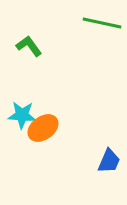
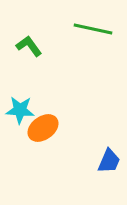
green line: moved 9 px left, 6 px down
cyan star: moved 2 px left, 5 px up
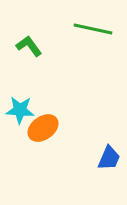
blue trapezoid: moved 3 px up
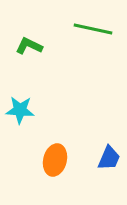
green L-shape: rotated 28 degrees counterclockwise
orange ellipse: moved 12 px right, 32 px down; rotated 40 degrees counterclockwise
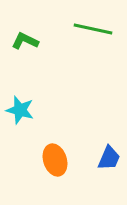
green L-shape: moved 4 px left, 5 px up
cyan star: rotated 12 degrees clockwise
orange ellipse: rotated 32 degrees counterclockwise
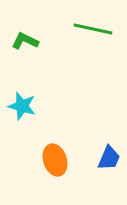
cyan star: moved 2 px right, 4 px up
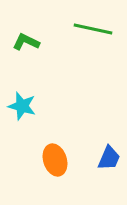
green L-shape: moved 1 px right, 1 px down
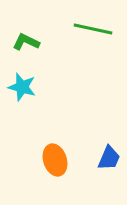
cyan star: moved 19 px up
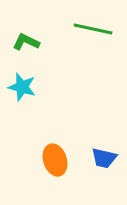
blue trapezoid: moved 5 px left; rotated 80 degrees clockwise
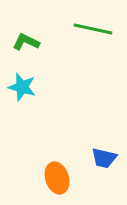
orange ellipse: moved 2 px right, 18 px down
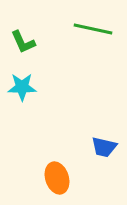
green L-shape: moved 3 px left; rotated 140 degrees counterclockwise
cyan star: rotated 16 degrees counterclockwise
blue trapezoid: moved 11 px up
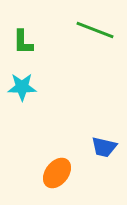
green line: moved 2 px right, 1 px down; rotated 9 degrees clockwise
green L-shape: rotated 24 degrees clockwise
orange ellipse: moved 5 px up; rotated 56 degrees clockwise
